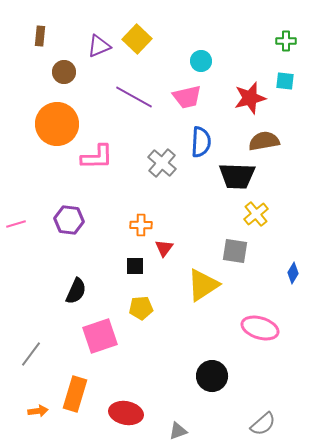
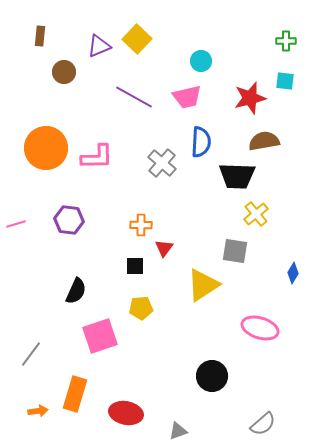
orange circle: moved 11 px left, 24 px down
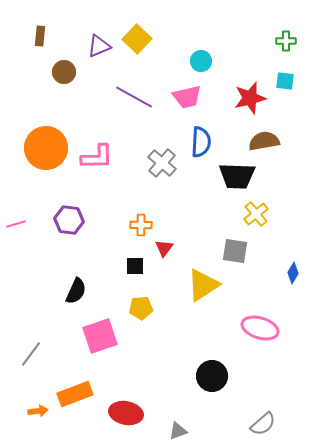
orange rectangle: rotated 52 degrees clockwise
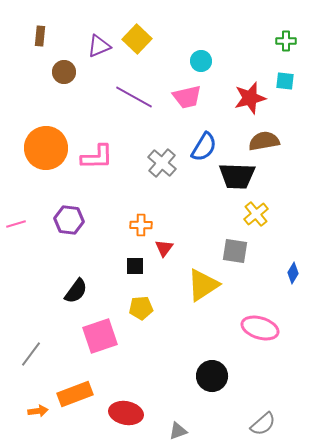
blue semicircle: moved 3 px right, 5 px down; rotated 28 degrees clockwise
black semicircle: rotated 12 degrees clockwise
